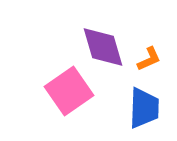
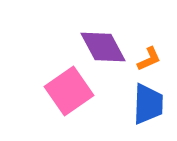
purple diamond: rotated 12 degrees counterclockwise
blue trapezoid: moved 4 px right, 4 px up
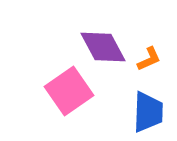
blue trapezoid: moved 8 px down
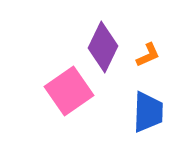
purple diamond: rotated 54 degrees clockwise
orange L-shape: moved 1 px left, 4 px up
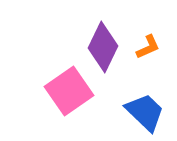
orange L-shape: moved 8 px up
blue trapezoid: moved 3 px left; rotated 48 degrees counterclockwise
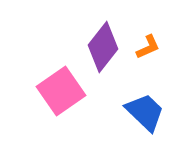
purple diamond: rotated 12 degrees clockwise
pink square: moved 8 px left
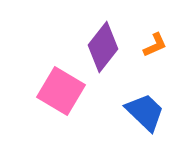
orange L-shape: moved 7 px right, 2 px up
pink square: rotated 24 degrees counterclockwise
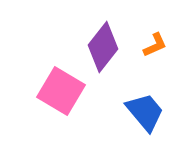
blue trapezoid: rotated 6 degrees clockwise
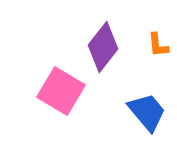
orange L-shape: moved 3 px right; rotated 108 degrees clockwise
blue trapezoid: moved 2 px right
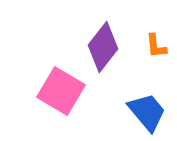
orange L-shape: moved 2 px left, 1 px down
